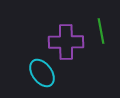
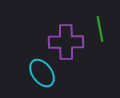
green line: moved 1 px left, 2 px up
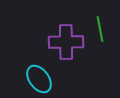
cyan ellipse: moved 3 px left, 6 px down
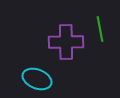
cyan ellipse: moved 2 px left; rotated 32 degrees counterclockwise
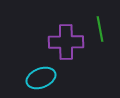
cyan ellipse: moved 4 px right, 1 px up; rotated 44 degrees counterclockwise
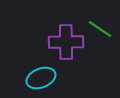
green line: rotated 45 degrees counterclockwise
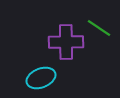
green line: moved 1 px left, 1 px up
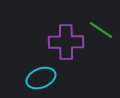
green line: moved 2 px right, 2 px down
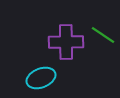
green line: moved 2 px right, 5 px down
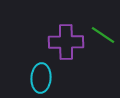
cyan ellipse: rotated 64 degrees counterclockwise
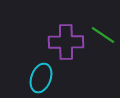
cyan ellipse: rotated 16 degrees clockwise
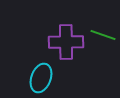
green line: rotated 15 degrees counterclockwise
